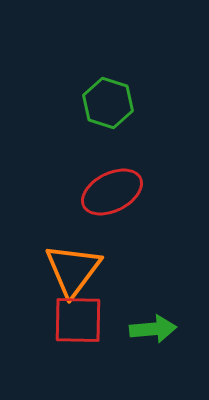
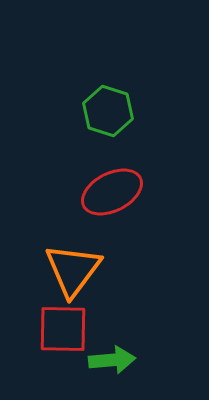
green hexagon: moved 8 px down
red square: moved 15 px left, 9 px down
green arrow: moved 41 px left, 31 px down
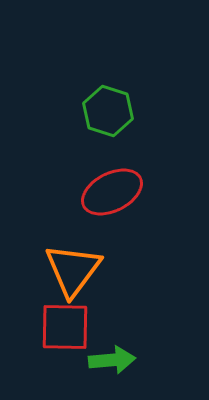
red square: moved 2 px right, 2 px up
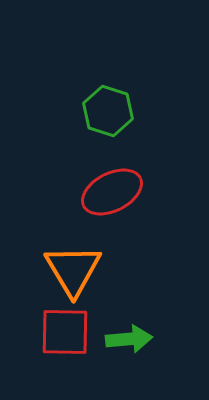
orange triangle: rotated 8 degrees counterclockwise
red square: moved 5 px down
green arrow: moved 17 px right, 21 px up
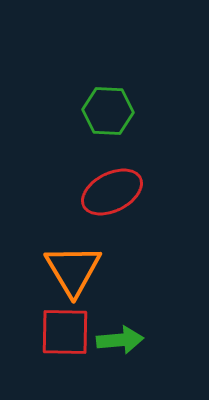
green hexagon: rotated 15 degrees counterclockwise
green arrow: moved 9 px left, 1 px down
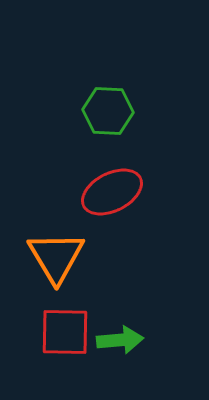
orange triangle: moved 17 px left, 13 px up
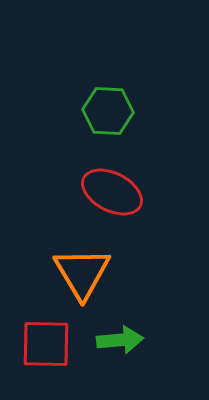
red ellipse: rotated 54 degrees clockwise
orange triangle: moved 26 px right, 16 px down
red square: moved 19 px left, 12 px down
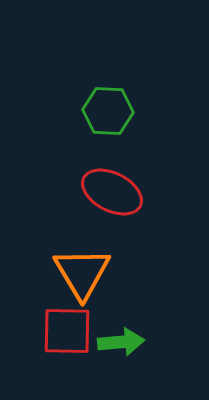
green arrow: moved 1 px right, 2 px down
red square: moved 21 px right, 13 px up
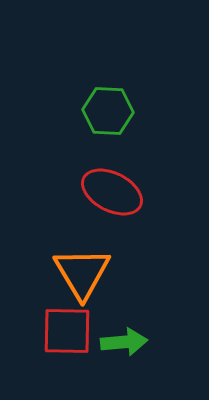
green arrow: moved 3 px right
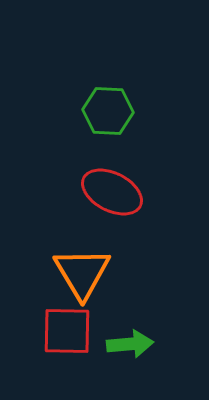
green arrow: moved 6 px right, 2 px down
